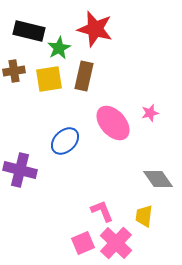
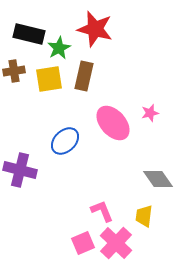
black rectangle: moved 3 px down
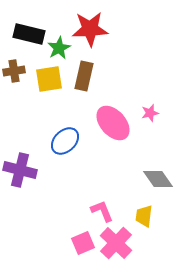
red star: moved 5 px left; rotated 18 degrees counterclockwise
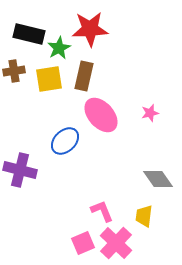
pink ellipse: moved 12 px left, 8 px up
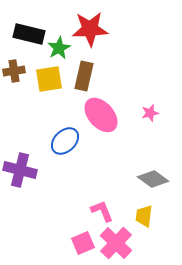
gray diamond: moved 5 px left; rotated 20 degrees counterclockwise
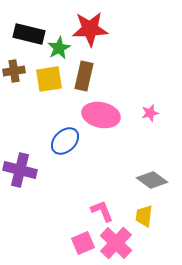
pink ellipse: rotated 36 degrees counterclockwise
gray diamond: moved 1 px left, 1 px down
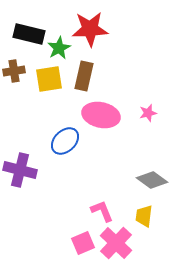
pink star: moved 2 px left
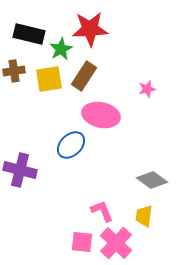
green star: moved 2 px right, 1 px down
brown rectangle: rotated 20 degrees clockwise
pink star: moved 1 px left, 24 px up
blue ellipse: moved 6 px right, 4 px down
pink square: moved 1 px left, 1 px up; rotated 30 degrees clockwise
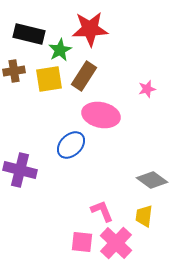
green star: moved 1 px left, 1 px down
